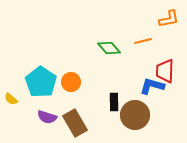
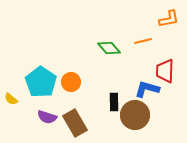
blue L-shape: moved 5 px left, 3 px down
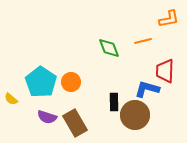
green diamond: rotated 20 degrees clockwise
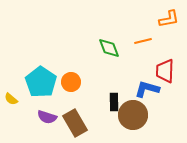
brown circle: moved 2 px left
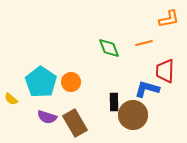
orange line: moved 1 px right, 2 px down
